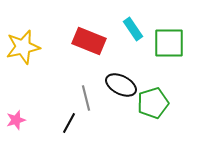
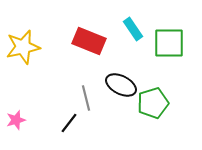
black line: rotated 10 degrees clockwise
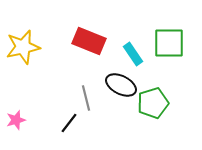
cyan rectangle: moved 25 px down
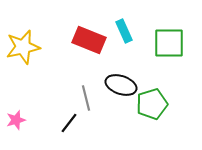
red rectangle: moved 1 px up
cyan rectangle: moved 9 px left, 23 px up; rotated 10 degrees clockwise
black ellipse: rotated 8 degrees counterclockwise
green pentagon: moved 1 px left, 1 px down
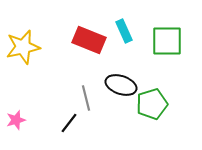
green square: moved 2 px left, 2 px up
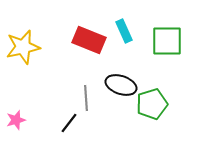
gray line: rotated 10 degrees clockwise
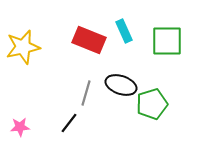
gray line: moved 5 px up; rotated 20 degrees clockwise
pink star: moved 4 px right, 7 px down; rotated 12 degrees clockwise
